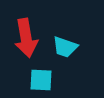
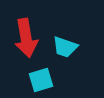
cyan square: rotated 20 degrees counterclockwise
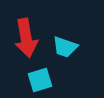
cyan square: moved 1 px left
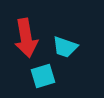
cyan square: moved 3 px right, 4 px up
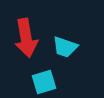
cyan square: moved 1 px right, 6 px down
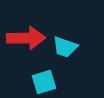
red arrow: rotated 81 degrees counterclockwise
